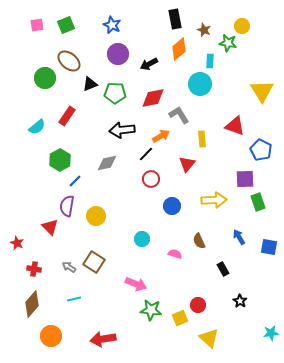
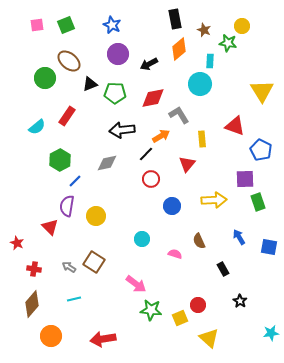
pink arrow at (136, 284): rotated 15 degrees clockwise
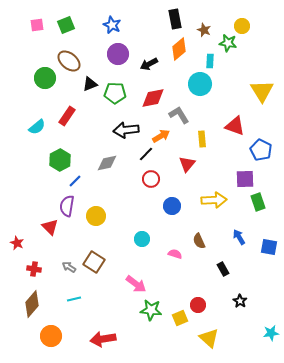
black arrow at (122, 130): moved 4 px right
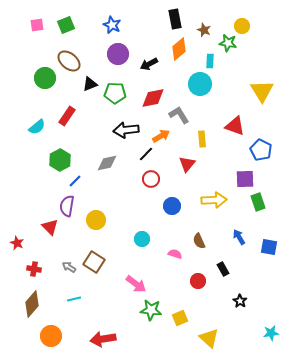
yellow circle at (96, 216): moved 4 px down
red circle at (198, 305): moved 24 px up
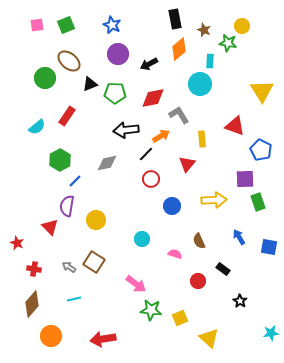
black rectangle at (223, 269): rotated 24 degrees counterclockwise
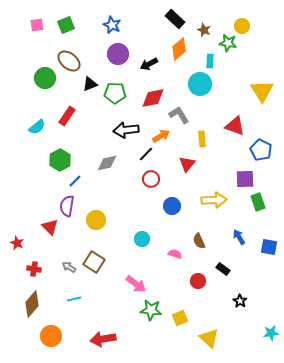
black rectangle at (175, 19): rotated 36 degrees counterclockwise
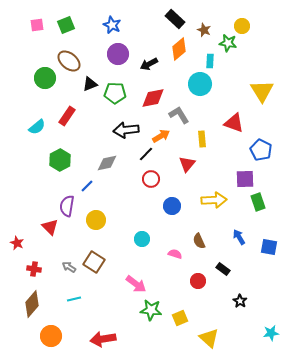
red triangle at (235, 126): moved 1 px left, 3 px up
blue line at (75, 181): moved 12 px right, 5 px down
